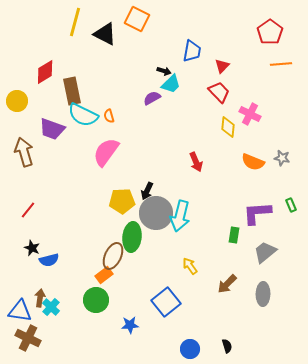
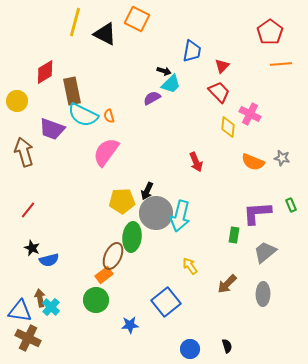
brown arrow at (40, 298): rotated 18 degrees counterclockwise
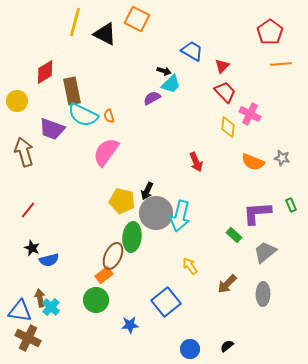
blue trapezoid at (192, 51): rotated 70 degrees counterclockwise
red trapezoid at (219, 92): moved 6 px right
yellow pentagon at (122, 201): rotated 15 degrees clockwise
green rectangle at (234, 235): rotated 56 degrees counterclockwise
black semicircle at (227, 346): rotated 112 degrees counterclockwise
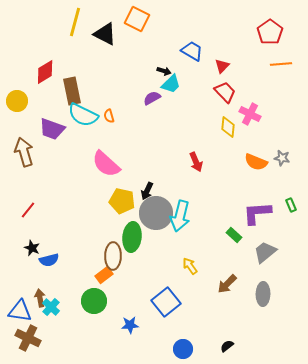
pink semicircle at (106, 152): moved 12 px down; rotated 84 degrees counterclockwise
orange semicircle at (253, 162): moved 3 px right
brown ellipse at (113, 256): rotated 24 degrees counterclockwise
green circle at (96, 300): moved 2 px left, 1 px down
blue circle at (190, 349): moved 7 px left
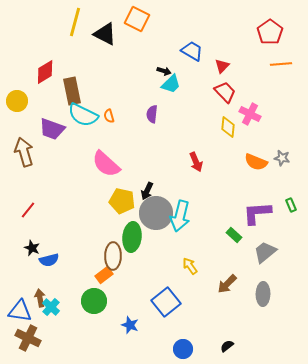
purple semicircle at (152, 98): moved 16 px down; rotated 54 degrees counterclockwise
blue star at (130, 325): rotated 24 degrees clockwise
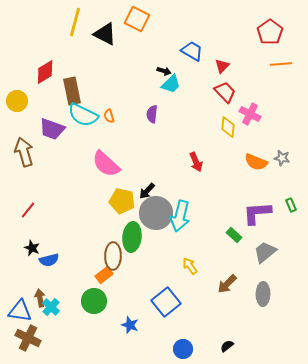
black arrow at (147, 191): rotated 18 degrees clockwise
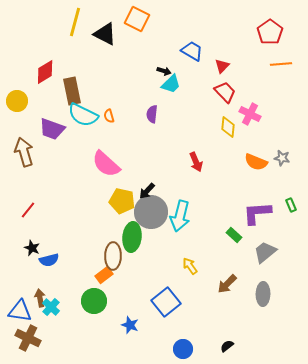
gray circle at (156, 213): moved 5 px left, 1 px up
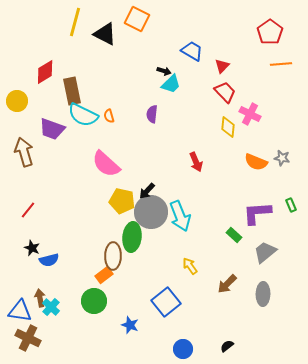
cyan arrow at (180, 216): rotated 36 degrees counterclockwise
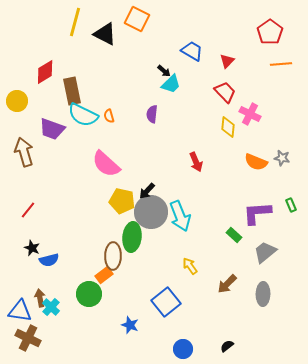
red triangle at (222, 66): moved 5 px right, 5 px up
black arrow at (164, 71): rotated 24 degrees clockwise
green circle at (94, 301): moved 5 px left, 7 px up
